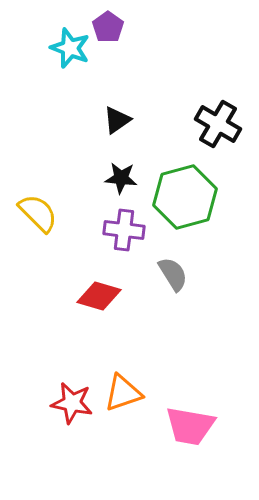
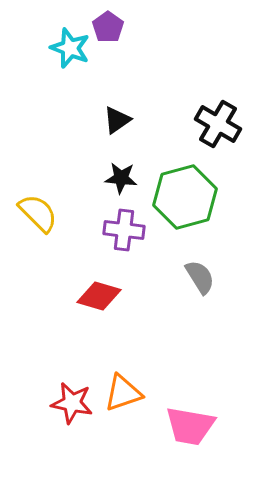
gray semicircle: moved 27 px right, 3 px down
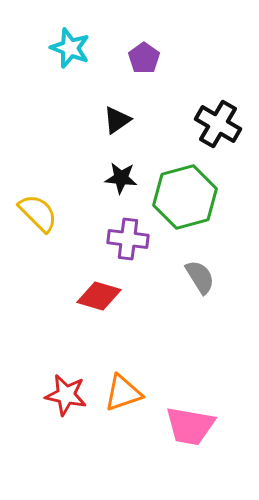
purple pentagon: moved 36 px right, 31 px down
purple cross: moved 4 px right, 9 px down
red star: moved 6 px left, 8 px up
